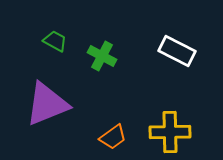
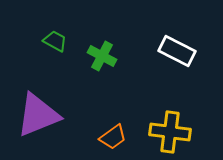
purple triangle: moved 9 px left, 11 px down
yellow cross: rotated 9 degrees clockwise
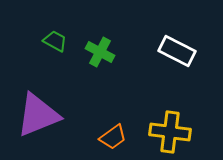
green cross: moved 2 px left, 4 px up
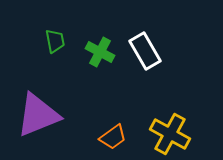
green trapezoid: rotated 50 degrees clockwise
white rectangle: moved 32 px left; rotated 33 degrees clockwise
yellow cross: moved 2 px down; rotated 21 degrees clockwise
